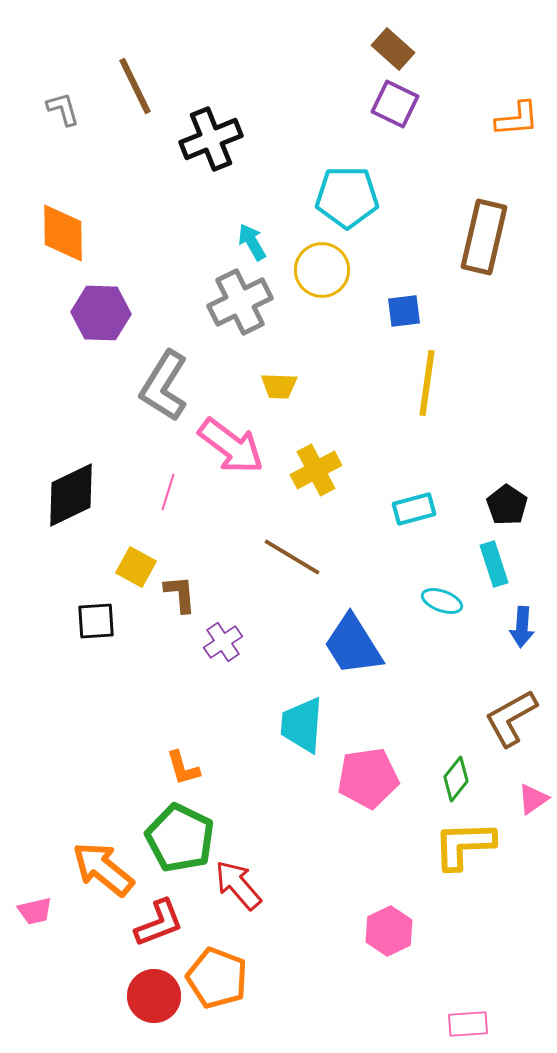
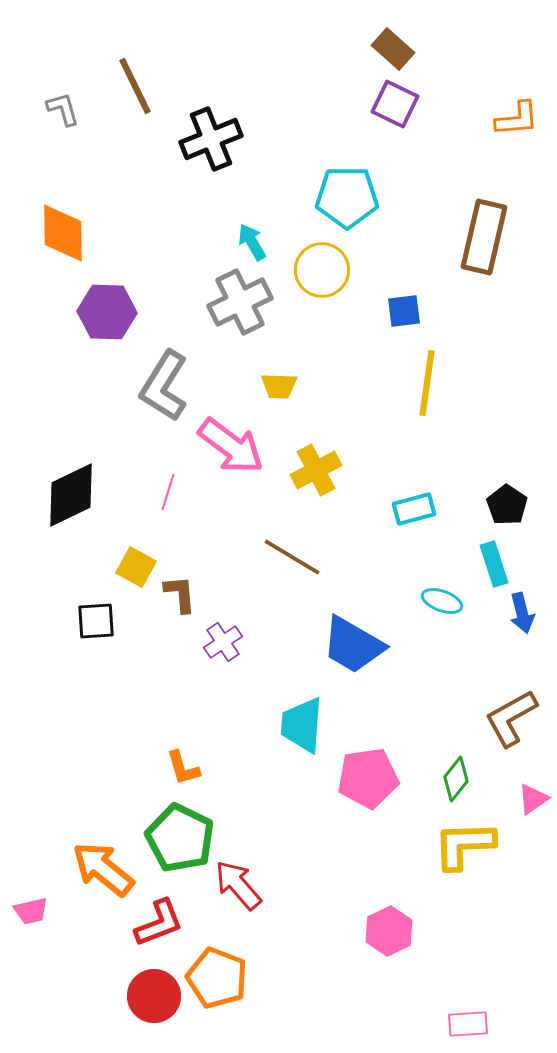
purple hexagon at (101, 313): moved 6 px right, 1 px up
blue arrow at (522, 627): moved 14 px up; rotated 18 degrees counterclockwise
blue trapezoid at (353, 645): rotated 28 degrees counterclockwise
pink trapezoid at (35, 911): moved 4 px left
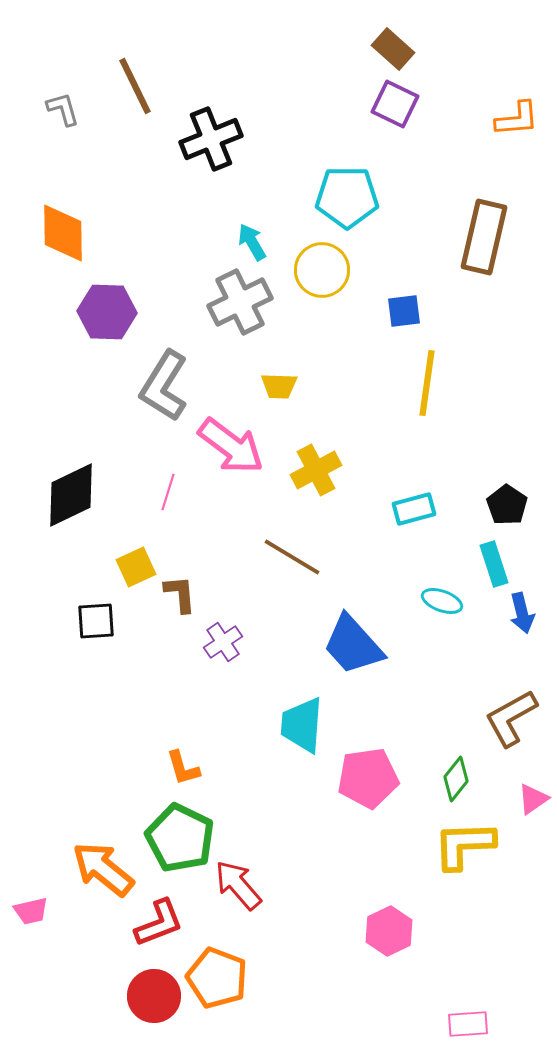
yellow square at (136, 567): rotated 36 degrees clockwise
blue trapezoid at (353, 645): rotated 18 degrees clockwise
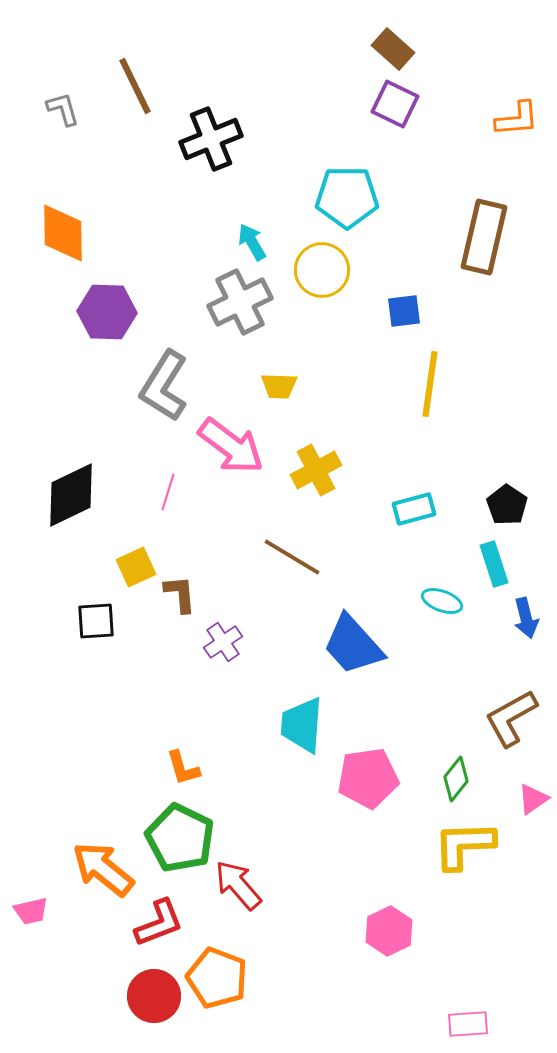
yellow line at (427, 383): moved 3 px right, 1 px down
blue arrow at (522, 613): moved 4 px right, 5 px down
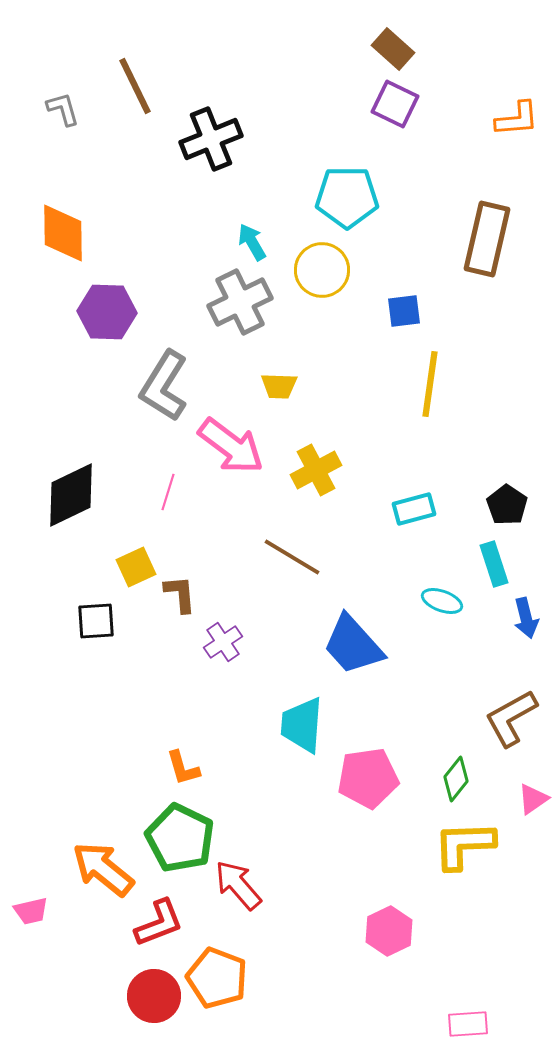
brown rectangle at (484, 237): moved 3 px right, 2 px down
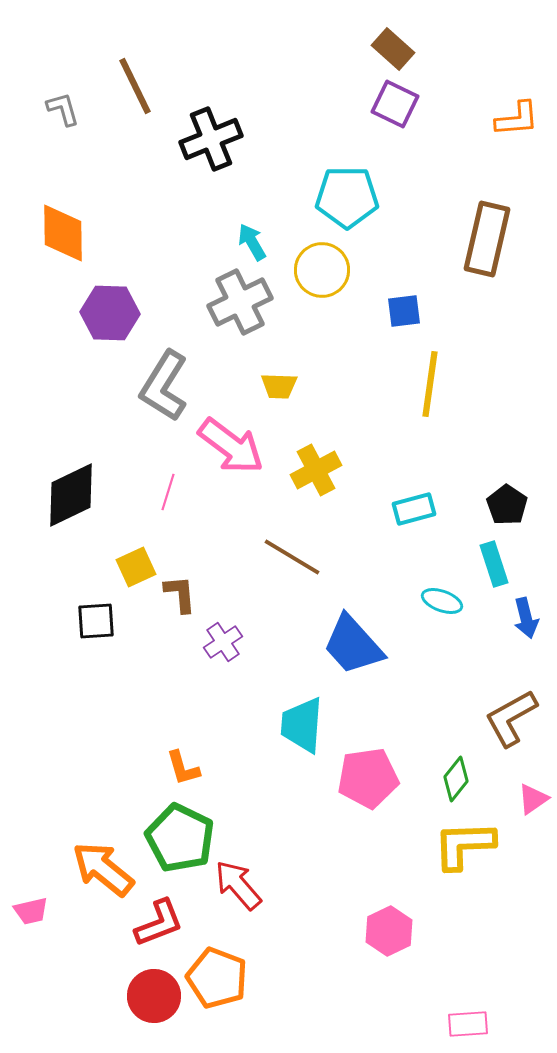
purple hexagon at (107, 312): moved 3 px right, 1 px down
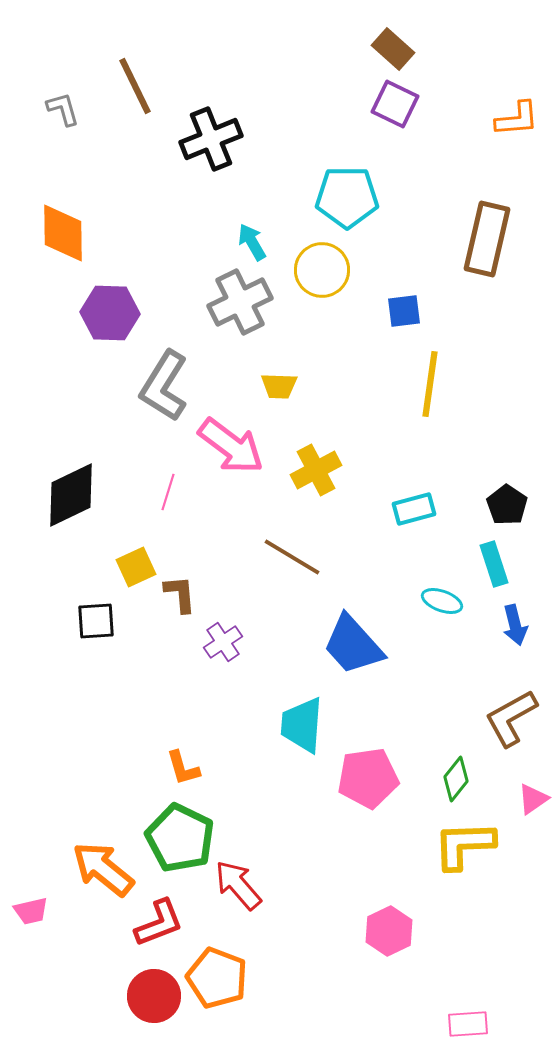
blue arrow at (526, 618): moved 11 px left, 7 px down
